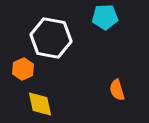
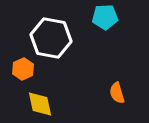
orange semicircle: moved 3 px down
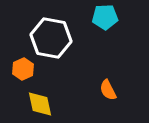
orange semicircle: moved 9 px left, 3 px up; rotated 10 degrees counterclockwise
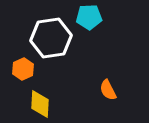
cyan pentagon: moved 16 px left
white hexagon: rotated 18 degrees counterclockwise
yellow diamond: rotated 16 degrees clockwise
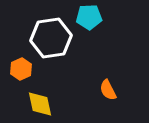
orange hexagon: moved 2 px left
yellow diamond: rotated 16 degrees counterclockwise
